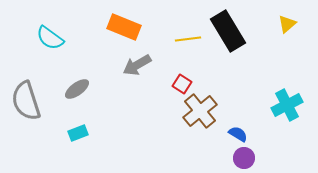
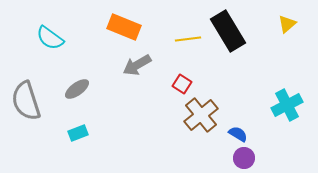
brown cross: moved 1 px right, 4 px down
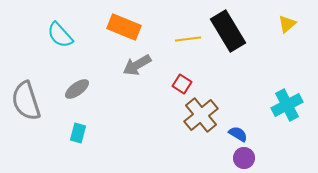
cyan semicircle: moved 10 px right, 3 px up; rotated 12 degrees clockwise
cyan rectangle: rotated 54 degrees counterclockwise
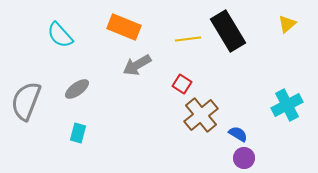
gray semicircle: rotated 39 degrees clockwise
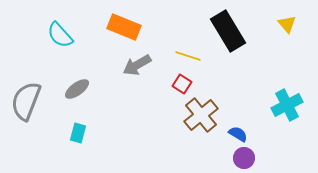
yellow triangle: rotated 30 degrees counterclockwise
yellow line: moved 17 px down; rotated 25 degrees clockwise
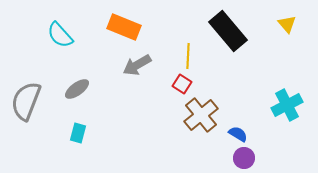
black rectangle: rotated 9 degrees counterclockwise
yellow line: rotated 75 degrees clockwise
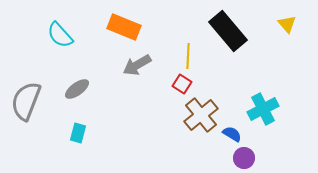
cyan cross: moved 24 px left, 4 px down
blue semicircle: moved 6 px left
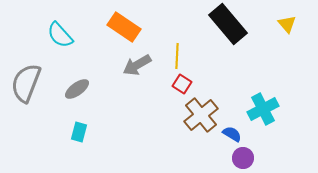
orange rectangle: rotated 12 degrees clockwise
black rectangle: moved 7 px up
yellow line: moved 11 px left
gray semicircle: moved 18 px up
cyan rectangle: moved 1 px right, 1 px up
purple circle: moved 1 px left
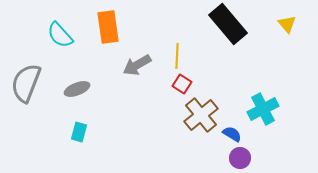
orange rectangle: moved 16 px left; rotated 48 degrees clockwise
gray ellipse: rotated 15 degrees clockwise
purple circle: moved 3 px left
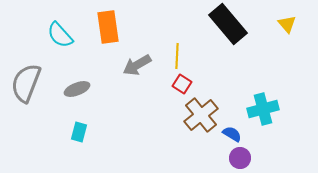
cyan cross: rotated 12 degrees clockwise
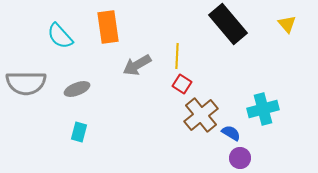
cyan semicircle: moved 1 px down
gray semicircle: rotated 111 degrees counterclockwise
blue semicircle: moved 1 px left, 1 px up
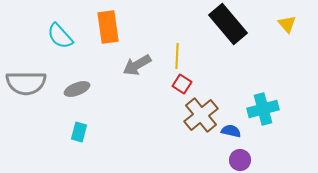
blue semicircle: moved 2 px up; rotated 18 degrees counterclockwise
purple circle: moved 2 px down
